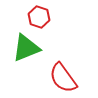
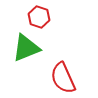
red semicircle: rotated 12 degrees clockwise
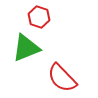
red semicircle: moved 1 px left; rotated 20 degrees counterclockwise
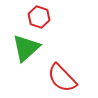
green triangle: rotated 20 degrees counterclockwise
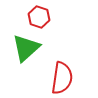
red semicircle: rotated 128 degrees counterclockwise
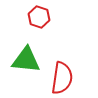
green triangle: moved 12 px down; rotated 48 degrees clockwise
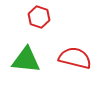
red semicircle: moved 13 px right, 20 px up; rotated 84 degrees counterclockwise
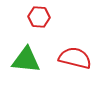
red hexagon: rotated 15 degrees counterclockwise
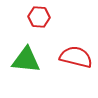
red semicircle: moved 1 px right, 1 px up
